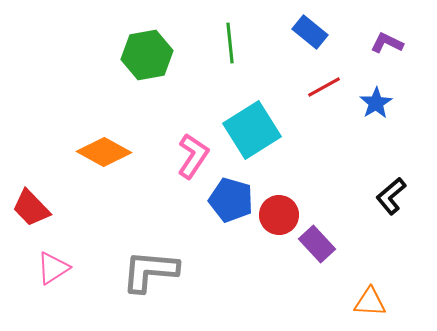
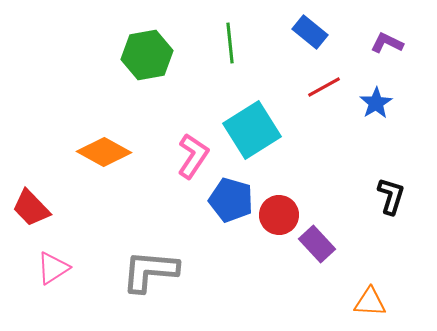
black L-shape: rotated 147 degrees clockwise
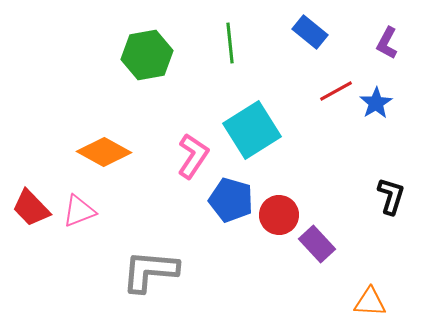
purple L-shape: rotated 88 degrees counterclockwise
red line: moved 12 px right, 4 px down
pink triangle: moved 26 px right, 57 px up; rotated 12 degrees clockwise
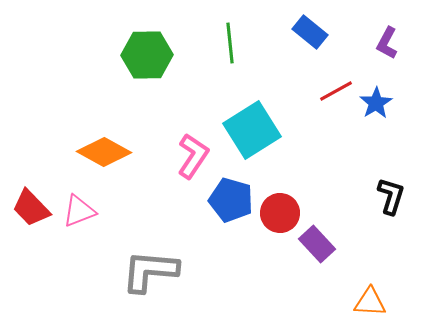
green hexagon: rotated 9 degrees clockwise
red circle: moved 1 px right, 2 px up
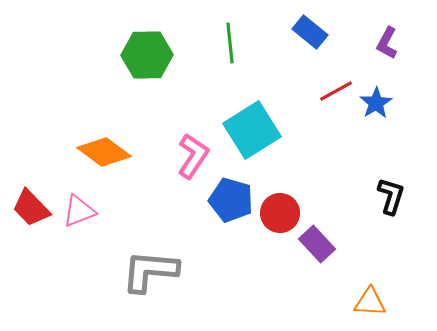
orange diamond: rotated 8 degrees clockwise
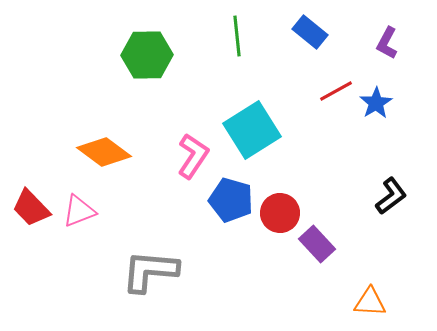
green line: moved 7 px right, 7 px up
black L-shape: rotated 36 degrees clockwise
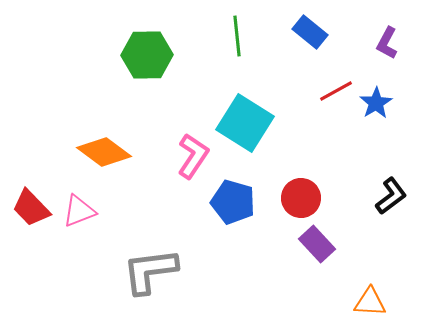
cyan square: moved 7 px left, 7 px up; rotated 26 degrees counterclockwise
blue pentagon: moved 2 px right, 2 px down
red circle: moved 21 px right, 15 px up
gray L-shape: rotated 12 degrees counterclockwise
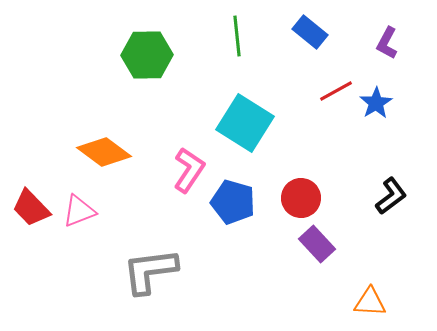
pink L-shape: moved 4 px left, 14 px down
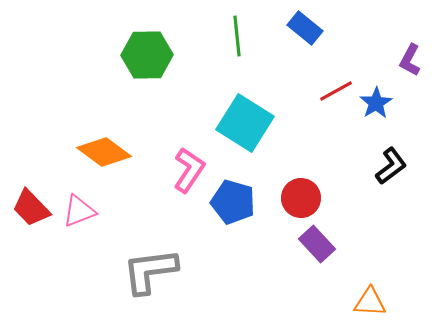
blue rectangle: moved 5 px left, 4 px up
purple L-shape: moved 23 px right, 17 px down
black L-shape: moved 30 px up
